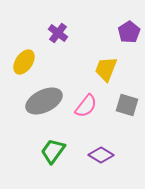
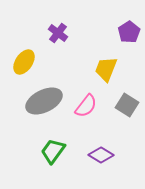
gray square: rotated 15 degrees clockwise
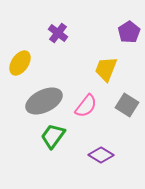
yellow ellipse: moved 4 px left, 1 px down
green trapezoid: moved 15 px up
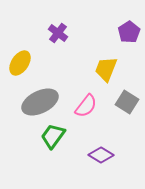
gray ellipse: moved 4 px left, 1 px down
gray square: moved 3 px up
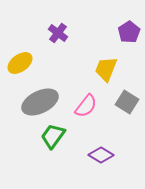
yellow ellipse: rotated 20 degrees clockwise
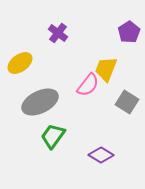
pink semicircle: moved 2 px right, 21 px up
